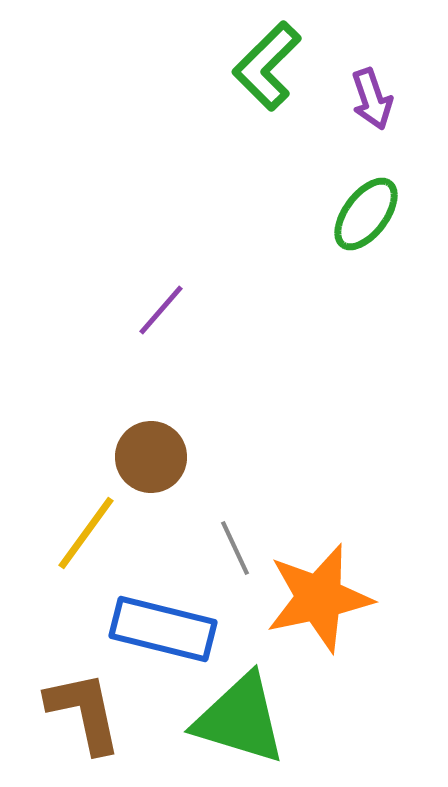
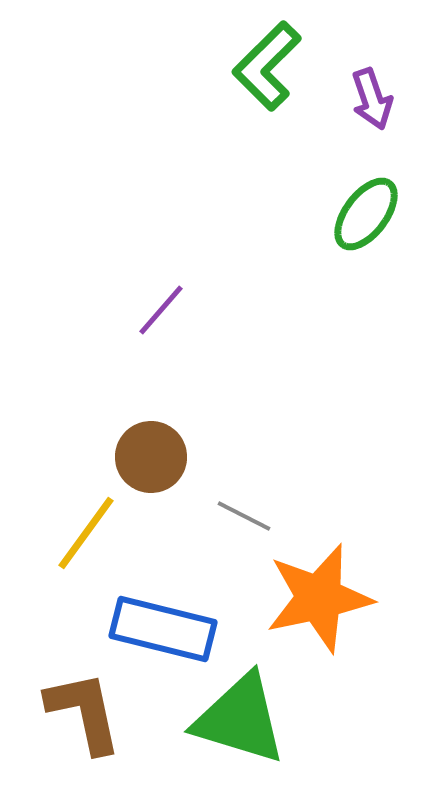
gray line: moved 9 px right, 32 px up; rotated 38 degrees counterclockwise
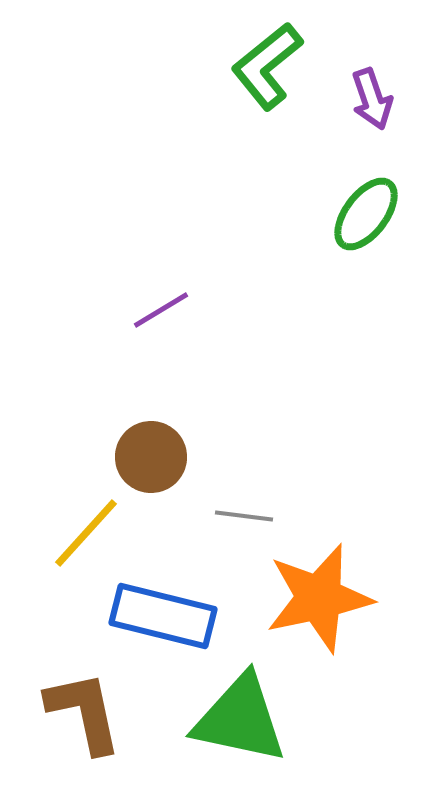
green L-shape: rotated 6 degrees clockwise
purple line: rotated 18 degrees clockwise
gray line: rotated 20 degrees counterclockwise
yellow line: rotated 6 degrees clockwise
blue rectangle: moved 13 px up
green triangle: rotated 5 degrees counterclockwise
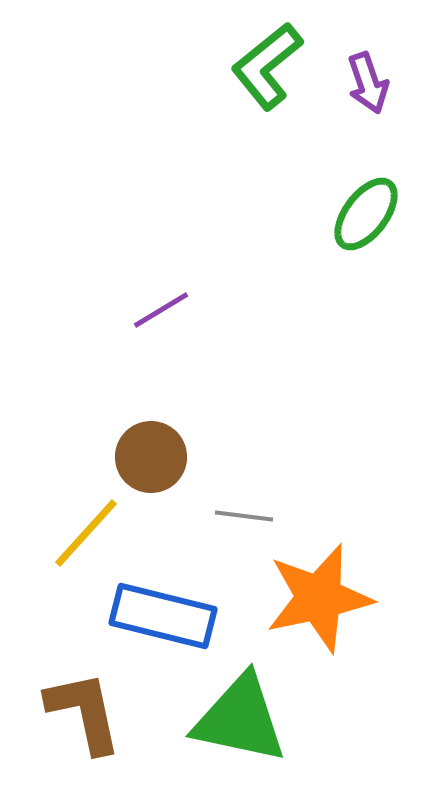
purple arrow: moved 4 px left, 16 px up
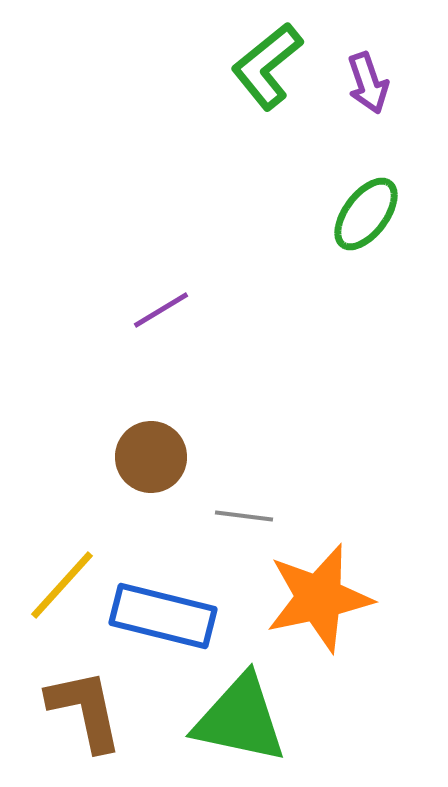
yellow line: moved 24 px left, 52 px down
brown L-shape: moved 1 px right, 2 px up
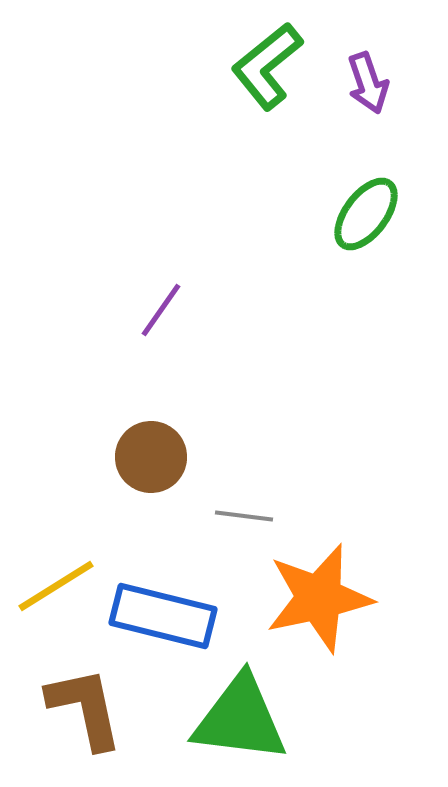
purple line: rotated 24 degrees counterclockwise
yellow line: moved 6 px left, 1 px down; rotated 16 degrees clockwise
brown L-shape: moved 2 px up
green triangle: rotated 5 degrees counterclockwise
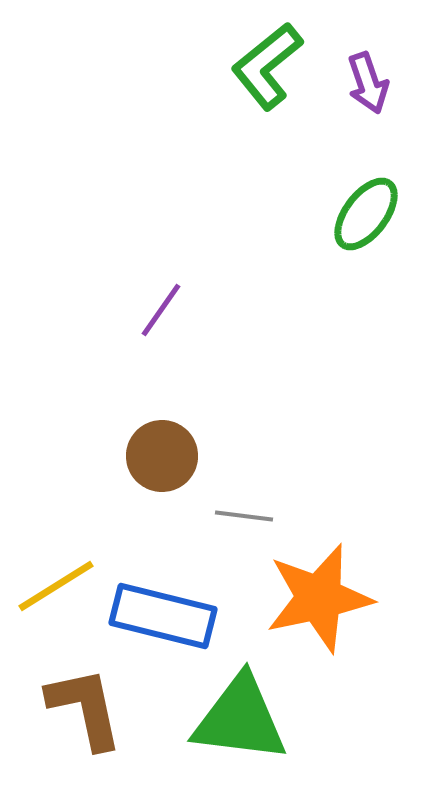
brown circle: moved 11 px right, 1 px up
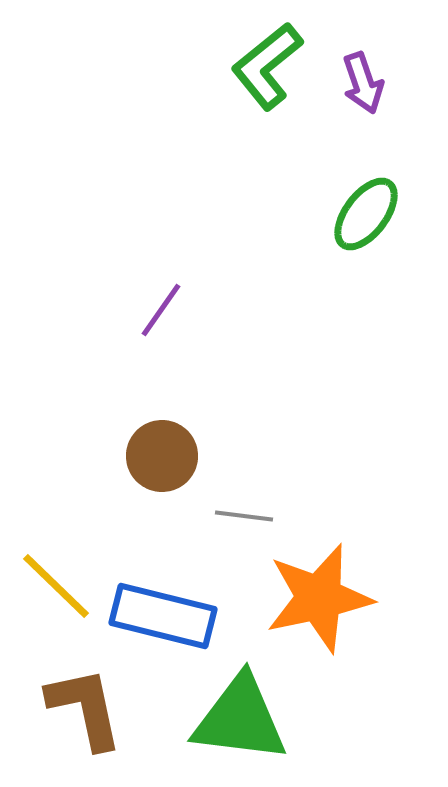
purple arrow: moved 5 px left
yellow line: rotated 76 degrees clockwise
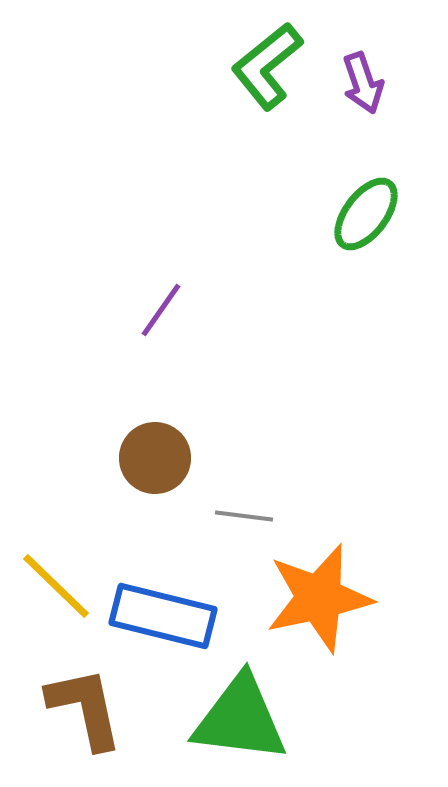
brown circle: moved 7 px left, 2 px down
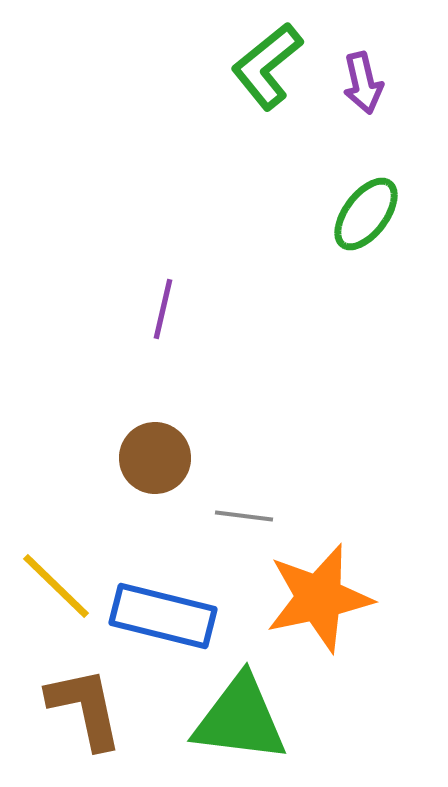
purple arrow: rotated 6 degrees clockwise
purple line: moved 2 px right, 1 px up; rotated 22 degrees counterclockwise
